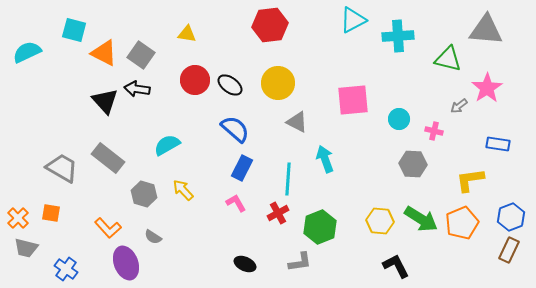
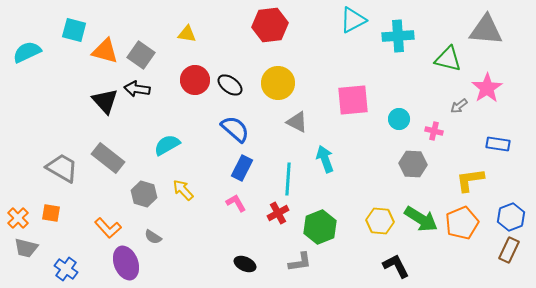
orange triangle at (104, 53): moved 1 px right, 2 px up; rotated 12 degrees counterclockwise
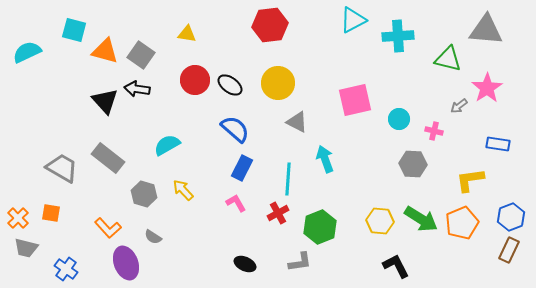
pink square at (353, 100): moved 2 px right; rotated 8 degrees counterclockwise
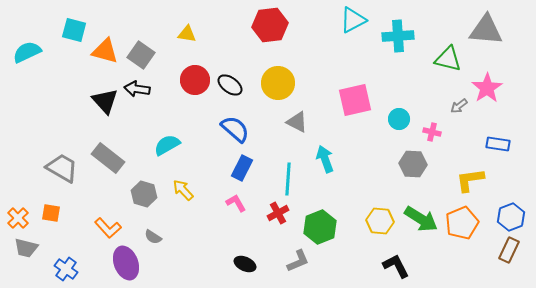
pink cross at (434, 131): moved 2 px left, 1 px down
gray L-shape at (300, 262): moved 2 px left, 1 px up; rotated 15 degrees counterclockwise
